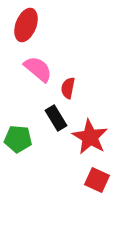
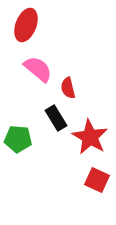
red semicircle: rotated 25 degrees counterclockwise
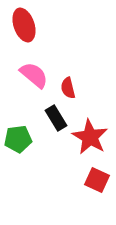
red ellipse: moved 2 px left; rotated 40 degrees counterclockwise
pink semicircle: moved 4 px left, 6 px down
green pentagon: rotated 12 degrees counterclockwise
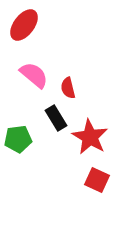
red ellipse: rotated 56 degrees clockwise
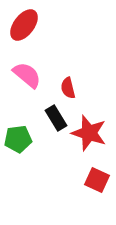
pink semicircle: moved 7 px left
red star: moved 1 px left, 4 px up; rotated 12 degrees counterclockwise
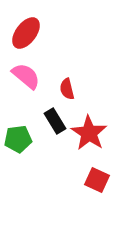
red ellipse: moved 2 px right, 8 px down
pink semicircle: moved 1 px left, 1 px down
red semicircle: moved 1 px left, 1 px down
black rectangle: moved 1 px left, 3 px down
red star: rotated 15 degrees clockwise
